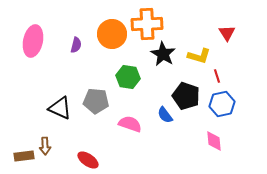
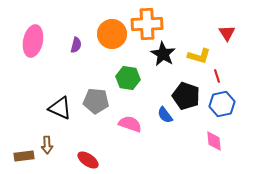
green hexagon: moved 1 px down
brown arrow: moved 2 px right, 1 px up
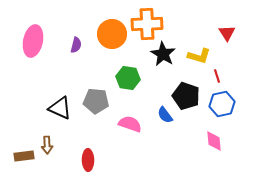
red ellipse: rotated 55 degrees clockwise
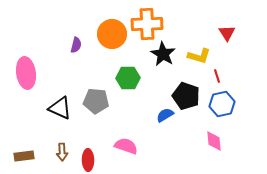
pink ellipse: moved 7 px left, 32 px down; rotated 20 degrees counterclockwise
green hexagon: rotated 10 degrees counterclockwise
blue semicircle: rotated 96 degrees clockwise
pink semicircle: moved 4 px left, 22 px down
brown arrow: moved 15 px right, 7 px down
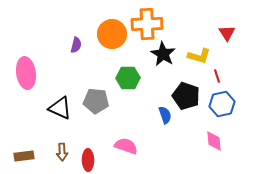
blue semicircle: rotated 102 degrees clockwise
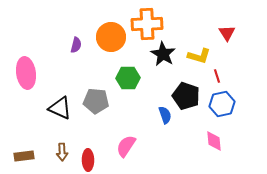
orange circle: moved 1 px left, 3 px down
pink semicircle: rotated 75 degrees counterclockwise
